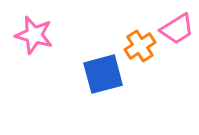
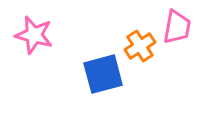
pink trapezoid: moved 2 px up; rotated 48 degrees counterclockwise
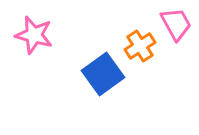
pink trapezoid: moved 1 px left, 3 px up; rotated 39 degrees counterclockwise
blue square: rotated 21 degrees counterclockwise
